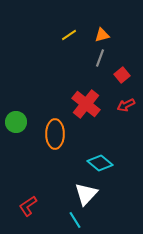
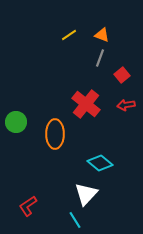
orange triangle: rotated 35 degrees clockwise
red arrow: rotated 18 degrees clockwise
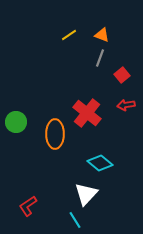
red cross: moved 1 px right, 9 px down
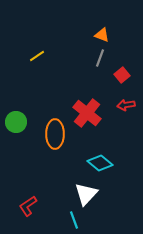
yellow line: moved 32 px left, 21 px down
cyan line: moved 1 px left; rotated 12 degrees clockwise
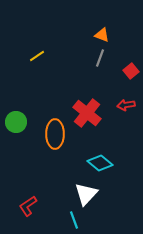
red square: moved 9 px right, 4 px up
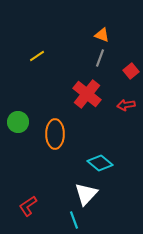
red cross: moved 19 px up
green circle: moved 2 px right
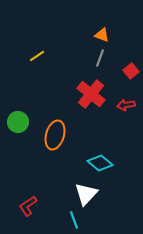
red cross: moved 4 px right
orange ellipse: moved 1 px down; rotated 16 degrees clockwise
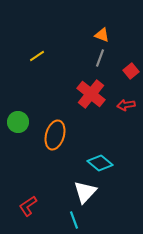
white triangle: moved 1 px left, 2 px up
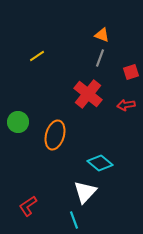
red square: moved 1 px down; rotated 21 degrees clockwise
red cross: moved 3 px left
